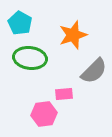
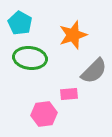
pink rectangle: moved 5 px right
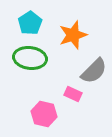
cyan pentagon: moved 10 px right; rotated 10 degrees clockwise
pink rectangle: moved 4 px right; rotated 30 degrees clockwise
pink hexagon: rotated 20 degrees clockwise
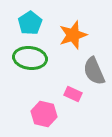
gray semicircle: rotated 112 degrees clockwise
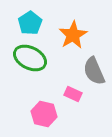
orange star: rotated 12 degrees counterclockwise
green ellipse: rotated 20 degrees clockwise
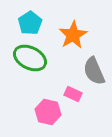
pink hexagon: moved 4 px right, 2 px up
